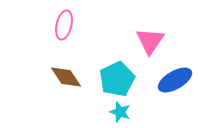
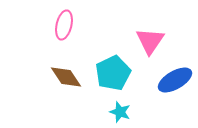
cyan pentagon: moved 4 px left, 6 px up
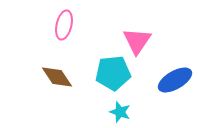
pink triangle: moved 13 px left
cyan pentagon: rotated 20 degrees clockwise
brown diamond: moved 9 px left
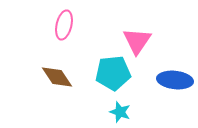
blue ellipse: rotated 36 degrees clockwise
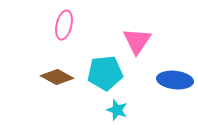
cyan pentagon: moved 8 px left
brown diamond: rotated 28 degrees counterclockwise
cyan star: moved 3 px left, 2 px up
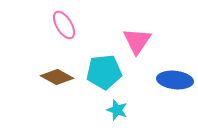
pink ellipse: rotated 44 degrees counterclockwise
cyan pentagon: moved 1 px left, 1 px up
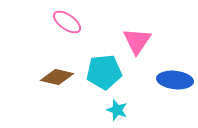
pink ellipse: moved 3 px right, 3 px up; rotated 24 degrees counterclockwise
brown diamond: rotated 16 degrees counterclockwise
